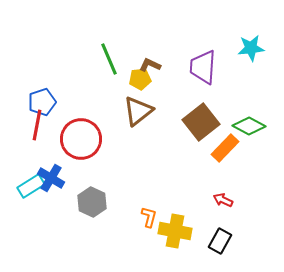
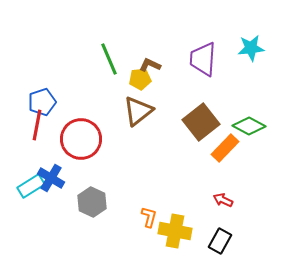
purple trapezoid: moved 8 px up
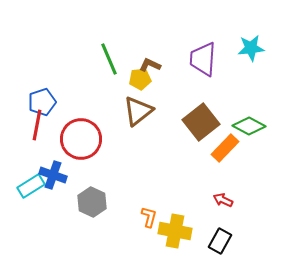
blue cross: moved 2 px right, 3 px up; rotated 12 degrees counterclockwise
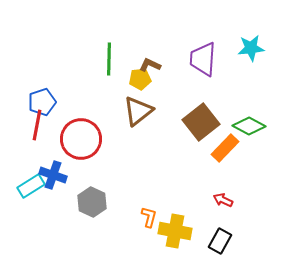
green line: rotated 24 degrees clockwise
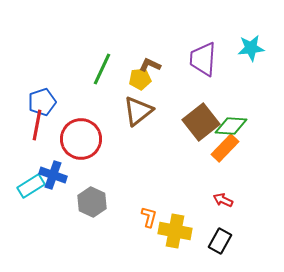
green line: moved 7 px left, 10 px down; rotated 24 degrees clockwise
green diamond: moved 18 px left; rotated 24 degrees counterclockwise
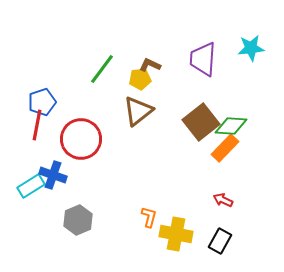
green line: rotated 12 degrees clockwise
gray hexagon: moved 14 px left, 18 px down; rotated 12 degrees clockwise
yellow cross: moved 1 px right, 3 px down
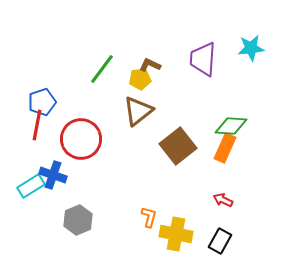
brown square: moved 23 px left, 24 px down
orange rectangle: rotated 20 degrees counterclockwise
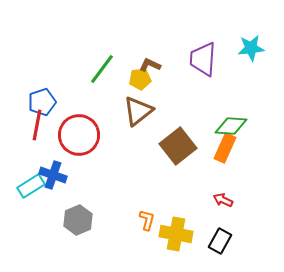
red circle: moved 2 px left, 4 px up
orange L-shape: moved 2 px left, 3 px down
